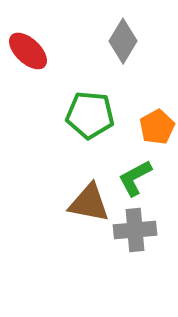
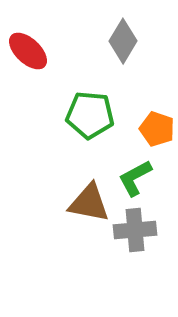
orange pentagon: moved 2 px down; rotated 24 degrees counterclockwise
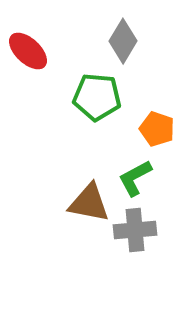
green pentagon: moved 7 px right, 18 px up
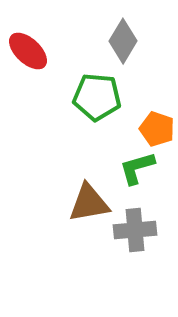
green L-shape: moved 2 px right, 10 px up; rotated 12 degrees clockwise
brown triangle: rotated 21 degrees counterclockwise
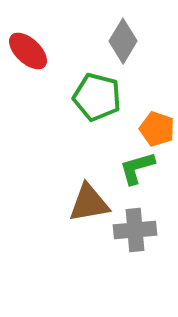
green pentagon: rotated 9 degrees clockwise
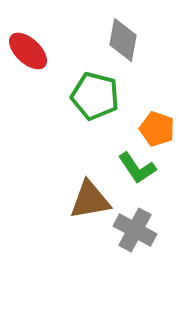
gray diamond: moved 1 px up; rotated 21 degrees counterclockwise
green pentagon: moved 2 px left, 1 px up
green L-shape: rotated 108 degrees counterclockwise
brown triangle: moved 1 px right, 3 px up
gray cross: rotated 33 degrees clockwise
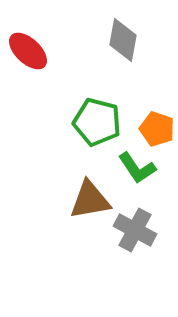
green pentagon: moved 2 px right, 26 px down
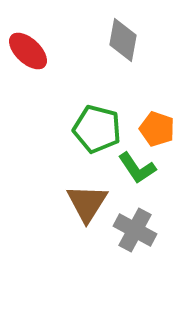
green pentagon: moved 7 px down
brown triangle: moved 3 px left, 3 px down; rotated 48 degrees counterclockwise
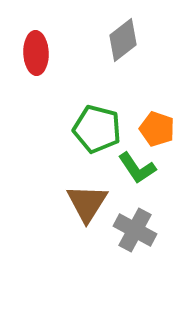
gray diamond: rotated 42 degrees clockwise
red ellipse: moved 8 px right, 2 px down; rotated 45 degrees clockwise
